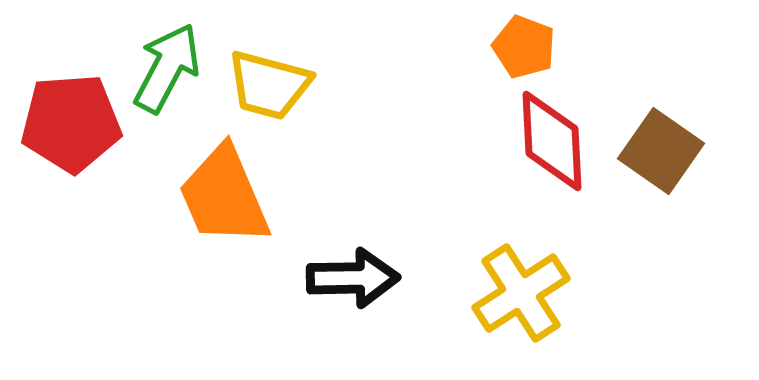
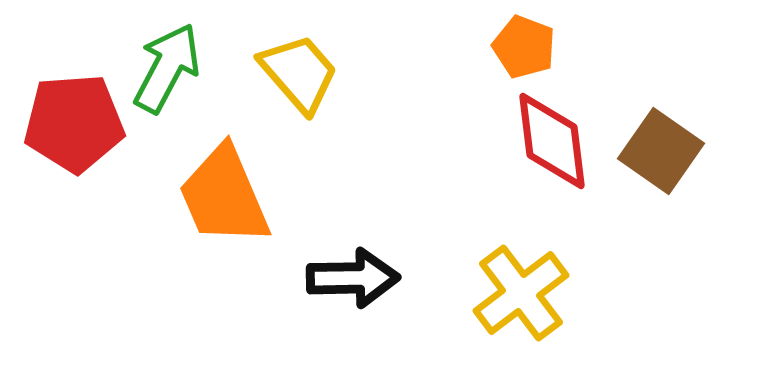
yellow trapezoid: moved 30 px right, 12 px up; rotated 146 degrees counterclockwise
red pentagon: moved 3 px right
red diamond: rotated 4 degrees counterclockwise
yellow cross: rotated 4 degrees counterclockwise
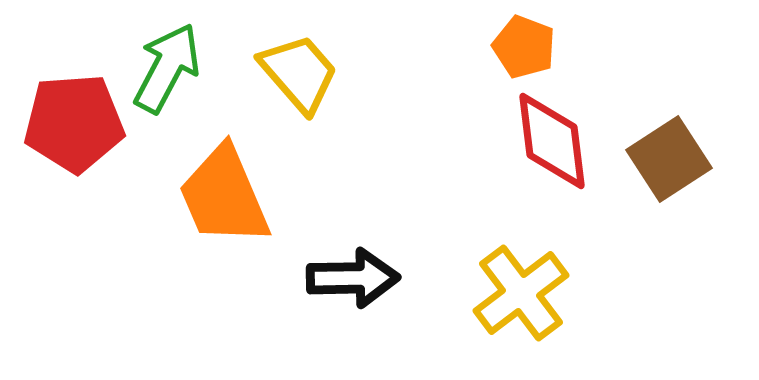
brown square: moved 8 px right, 8 px down; rotated 22 degrees clockwise
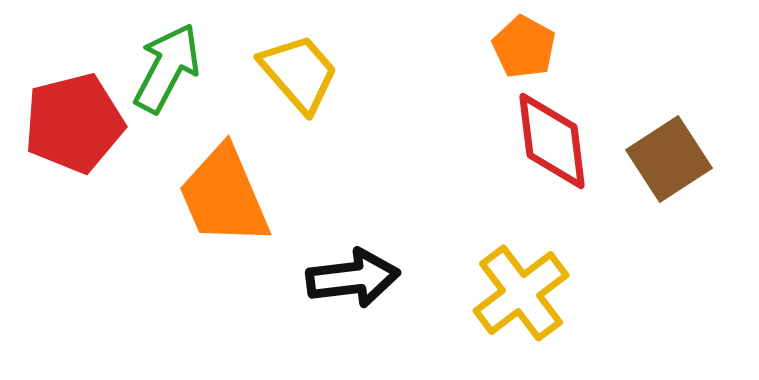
orange pentagon: rotated 8 degrees clockwise
red pentagon: rotated 10 degrees counterclockwise
black arrow: rotated 6 degrees counterclockwise
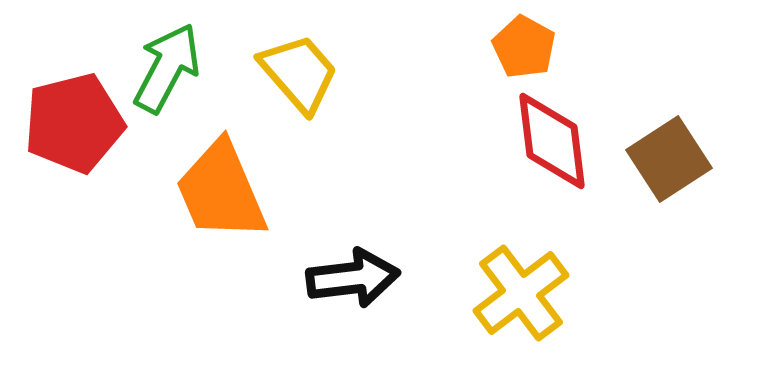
orange trapezoid: moved 3 px left, 5 px up
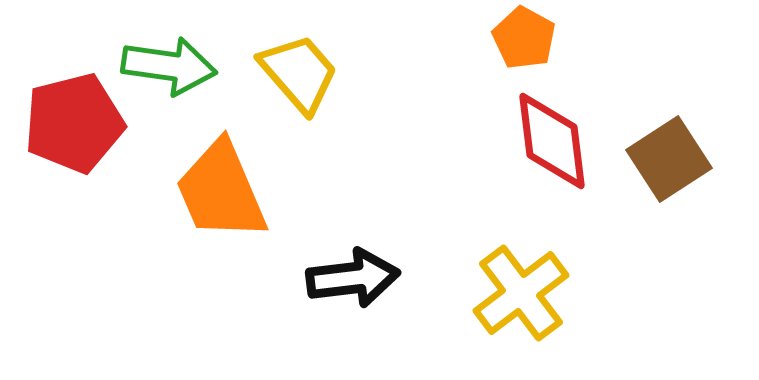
orange pentagon: moved 9 px up
green arrow: moved 2 px right, 2 px up; rotated 70 degrees clockwise
